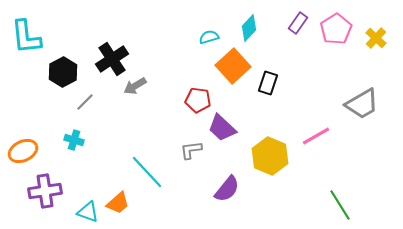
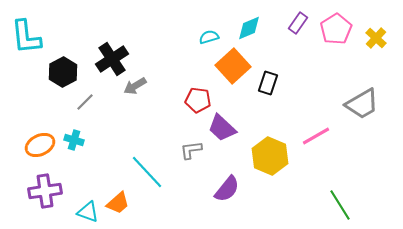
cyan diamond: rotated 24 degrees clockwise
orange ellipse: moved 17 px right, 6 px up
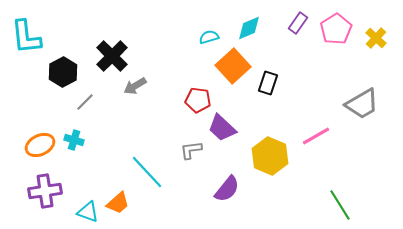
black cross: moved 3 px up; rotated 12 degrees counterclockwise
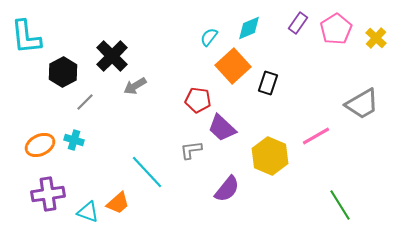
cyan semicircle: rotated 36 degrees counterclockwise
purple cross: moved 3 px right, 3 px down
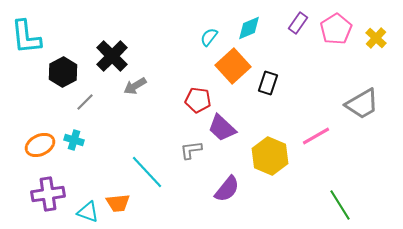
orange trapezoid: rotated 35 degrees clockwise
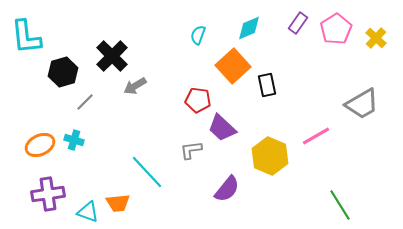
cyan semicircle: moved 11 px left, 2 px up; rotated 18 degrees counterclockwise
black hexagon: rotated 12 degrees clockwise
black rectangle: moved 1 px left, 2 px down; rotated 30 degrees counterclockwise
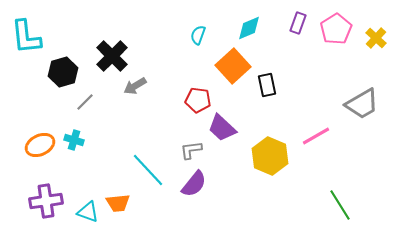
purple rectangle: rotated 15 degrees counterclockwise
cyan line: moved 1 px right, 2 px up
purple semicircle: moved 33 px left, 5 px up
purple cross: moved 2 px left, 7 px down
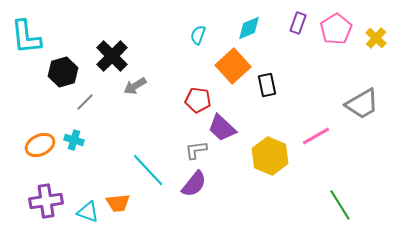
gray L-shape: moved 5 px right
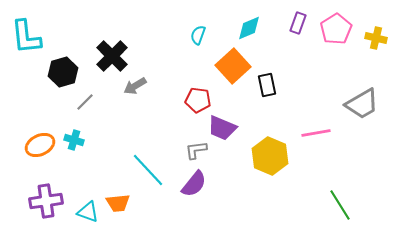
yellow cross: rotated 30 degrees counterclockwise
purple trapezoid: rotated 20 degrees counterclockwise
pink line: moved 3 px up; rotated 20 degrees clockwise
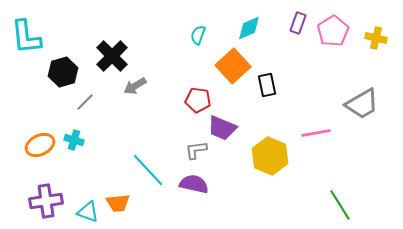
pink pentagon: moved 3 px left, 2 px down
purple semicircle: rotated 116 degrees counterclockwise
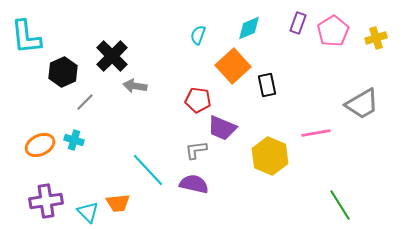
yellow cross: rotated 30 degrees counterclockwise
black hexagon: rotated 8 degrees counterclockwise
gray arrow: rotated 40 degrees clockwise
cyan triangle: rotated 25 degrees clockwise
